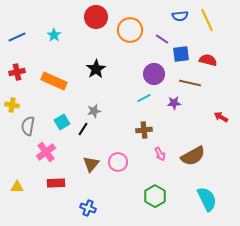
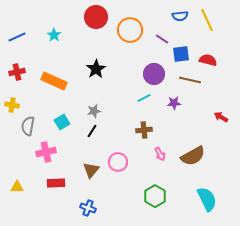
brown line: moved 3 px up
black line: moved 9 px right, 2 px down
pink cross: rotated 24 degrees clockwise
brown triangle: moved 6 px down
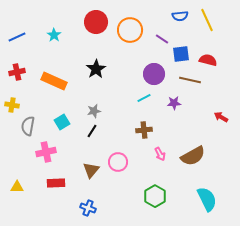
red circle: moved 5 px down
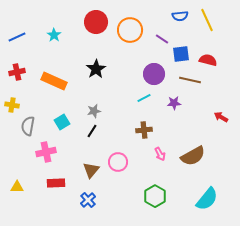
cyan semicircle: rotated 65 degrees clockwise
blue cross: moved 8 px up; rotated 28 degrees clockwise
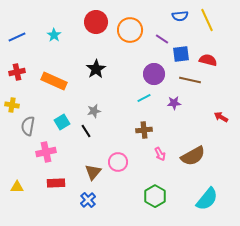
black line: moved 6 px left; rotated 64 degrees counterclockwise
brown triangle: moved 2 px right, 2 px down
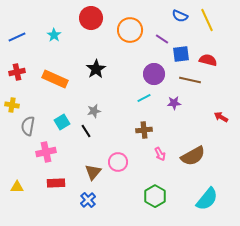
blue semicircle: rotated 28 degrees clockwise
red circle: moved 5 px left, 4 px up
orange rectangle: moved 1 px right, 2 px up
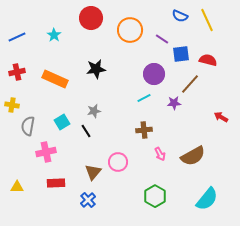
black star: rotated 24 degrees clockwise
brown line: moved 4 px down; rotated 60 degrees counterclockwise
